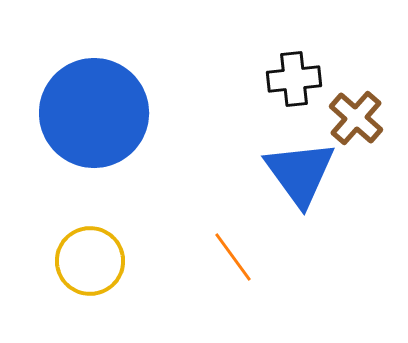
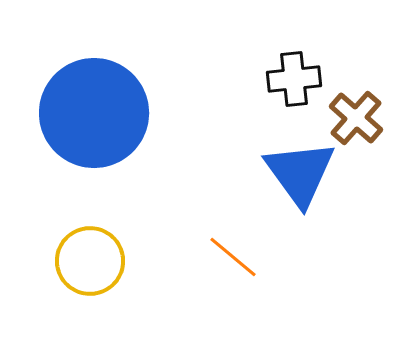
orange line: rotated 14 degrees counterclockwise
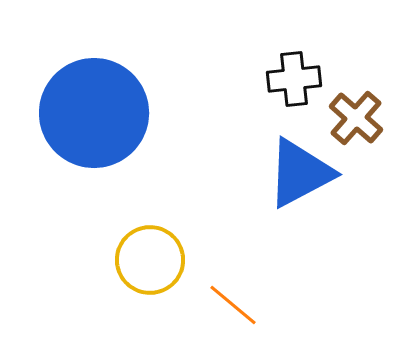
blue triangle: rotated 38 degrees clockwise
orange line: moved 48 px down
yellow circle: moved 60 px right, 1 px up
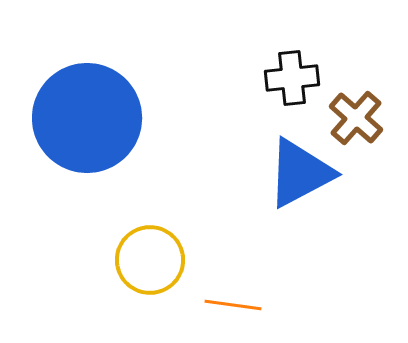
black cross: moved 2 px left, 1 px up
blue circle: moved 7 px left, 5 px down
orange line: rotated 32 degrees counterclockwise
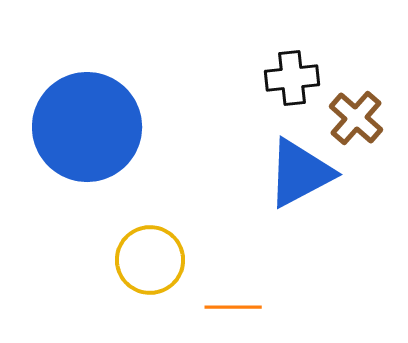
blue circle: moved 9 px down
orange line: moved 2 px down; rotated 8 degrees counterclockwise
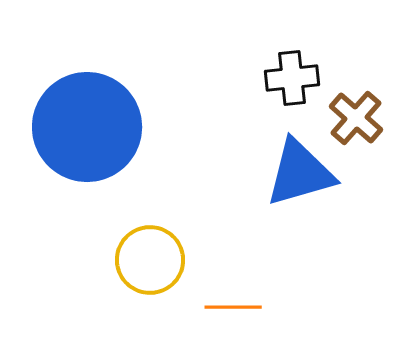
blue triangle: rotated 12 degrees clockwise
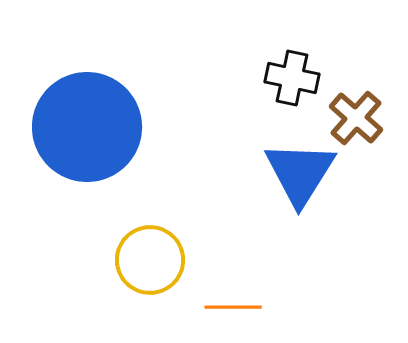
black cross: rotated 18 degrees clockwise
blue triangle: rotated 42 degrees counterclockwise
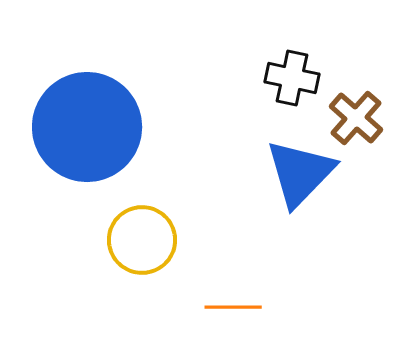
blue triangle: rotated 12 degrees clockwise
yellow circle: moved 8 px left, 20 px up
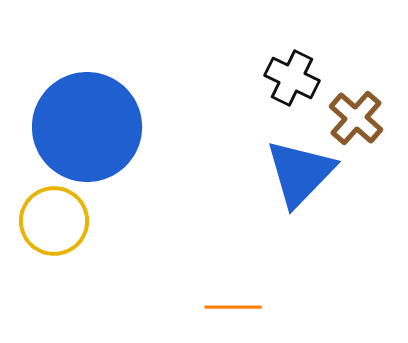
black cross: rotated 14 degrees clockwise
yellow circle: moved 88 px left, 19 px up
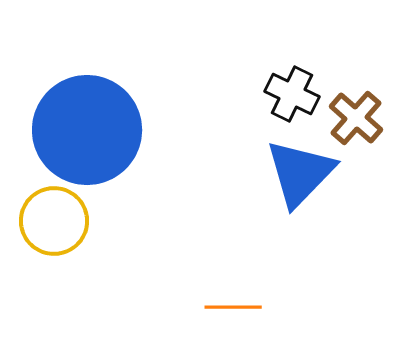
black cross: moved 16 px down
blue circle: moved 3 px down
